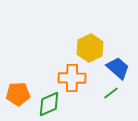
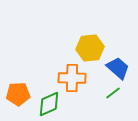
yellow hexagon: rotated 20 degrees clockwise
green line: moved 2 px right
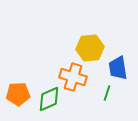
blue trapezoid: rotated 140 degrees counterclockwise
orange cross: moved 1 px right, 1 px up; rotated 16 degrees clockwise
green line: moved 6 px left; rotated 35 degrees counterclockwise
green diamond: moved 5 px up
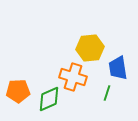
orange pentagon: moved 3 px up
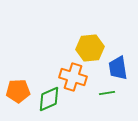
green line: rotated 63 degrees clockwise
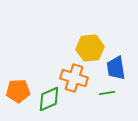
blue trapezoid: moved 2 px left
orange cross: moved 1 px right, 1 px down
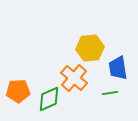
blue trapezoid: moved 2 px right
orange cross: rotated 24 degrees clockwise
green line: moved 3 px right
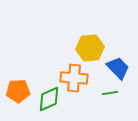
blue trapezoid: rotated 145 degrees clockwise
orange cross: rotated 36 degrees counterclockwise
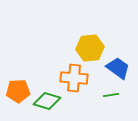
blue trapezoid: rotated 10 degrees counterclockwise
green line: moved 1 px right, 2 px down
green diamond: moved 2 px left, 2 px down; rotated 40 degrees clockwise
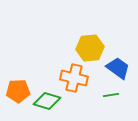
orange cross: rotated 8 degrees clockwise
